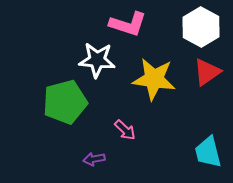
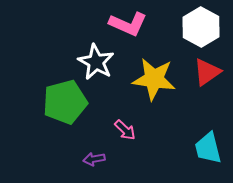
pink L-shape: rotated 6 degrees clockwise
white star: moved 1 px left, 2 px down; rotated 24 degrees clockwise
cyan trapezoid: moved 4 px up
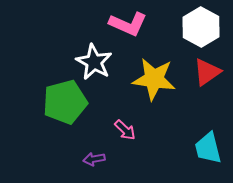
white star: moved 2 px left
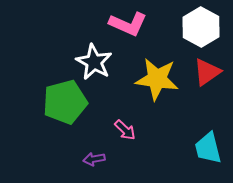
yellow star: moved 3 px right
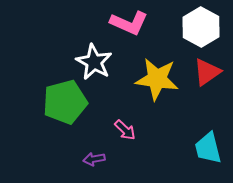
pink L-shape: moved 1 px right, 1 px up
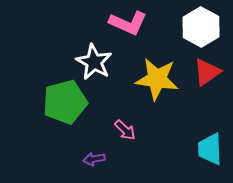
pink L-shape: moved 1 px left
cyan trapezoid: moved 2 px right, 1 px down; rotated 12 degrees clockwise
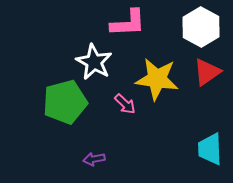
pink L-shape: rotated 27 degrees counterclockwise
pink arrow: moved 26 px up
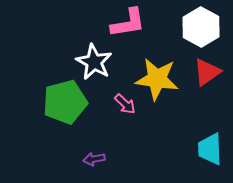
pink L-shape: rotated 6 degrees counterclockwise
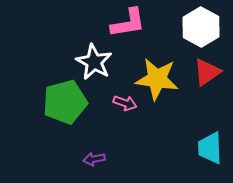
pink arrow: moved 1 px up; rotated 25 degrees counterclockwise
cyan trapezoid: moved 1 px up
